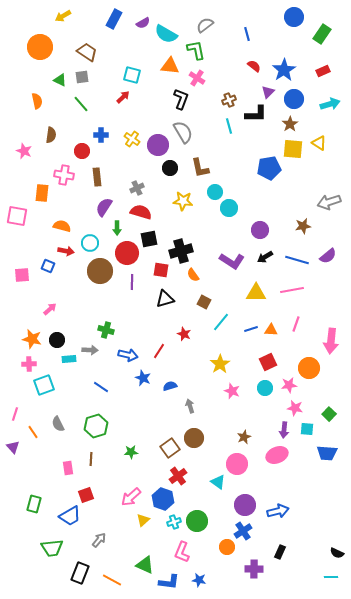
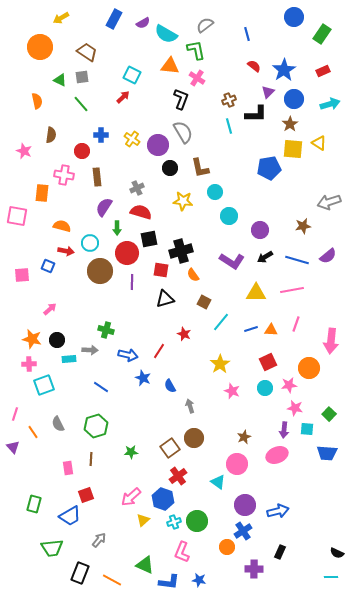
yellow arrow at (63, 16): moved 2 px left, 2 px down
cyan square at (132, 75): rotated 12 degrees clockwise
cyan circle at (229, 208): moved 8 px down
blue semicircle at (170, 386): rotated 104 degrees counterclockwise
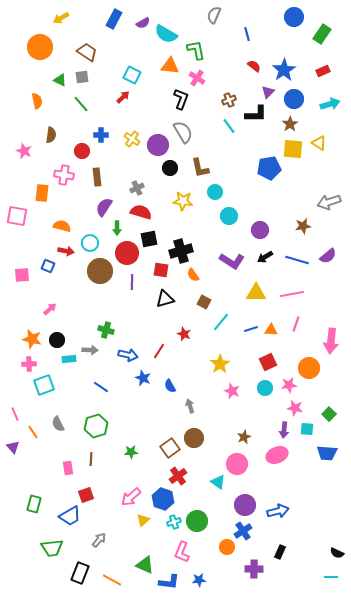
gray semicircle at (205, 25): moved 9 px right, 10 px up; rotated 30 degrees counterclockwise
cyan line at (229, 126): rotated 21 degrees counterclockwise
pink line at (292, 290): moved 4 px down
pink line at (15, 414): rotated 40 degrees counterclockwise
blue star at (199, 580): rotated 16 degrees counterclockwise
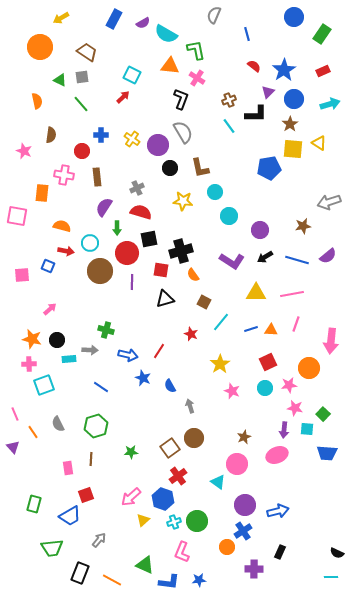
red star at (184, 334): moved 7 px right
green square at (329, 414): moved 6 px left
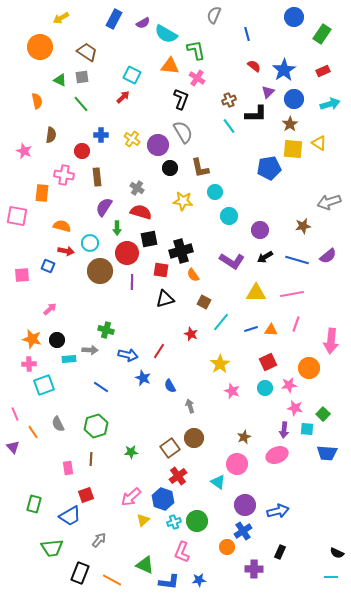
gray cross at (137, 188): rotated 32 degrees counterclockwise
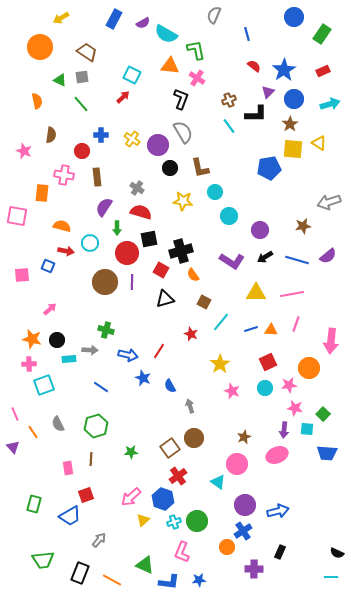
red square at (161, 270): rotated 21 degrees clockwise
brown circle at (100, 271): moved 5 px right, 11 px down
green trapezoid at (52, 548): moved 9 px left, 12 px down
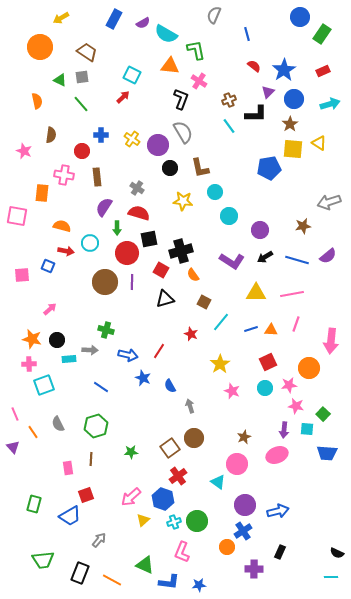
blue circle at (294, 17): moved 6 px right
pink cross at (197, 78): moved 2 px right, 3 px down
red semicircle at (141, 212): moved 2 px left, 1 px down
pink star at (295, 408): moved 1 px right, 2 px up
blue star at (199, 580): moved 5 px down
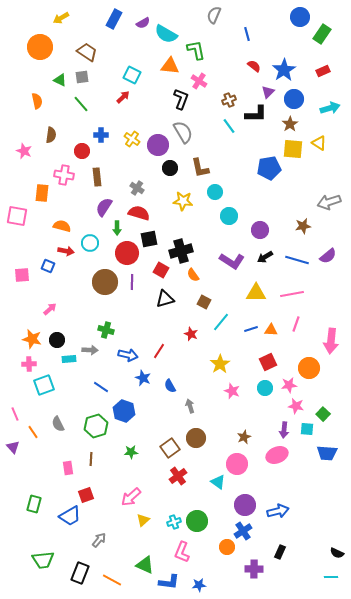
cyan arrow at (330, 104): moved 4 px down
brown circle at (194, 438): moved 2 px right
blue hexagon at (163, 499): moved 39 px left, 88 px up
